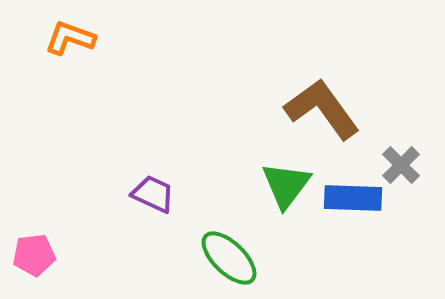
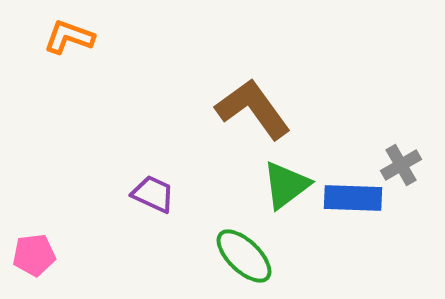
orange L-shape: moved 1 px left, 1 px up
brown L-shape: moved 69 px left
gray cross: rotated 15 degrees clockwise
green triangle: rotated 16 degrees clockwise
green ellipse: moved 15 px right, 2 px up
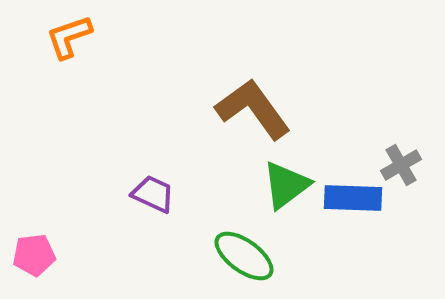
orange L-shape: rotated 39 degrees counterclockwise
green ellipse: rotated 8 degrees counterclockwise
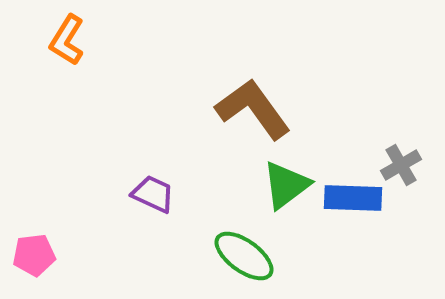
orange L-shape: moved 2 px left, 3 px down; rotated 39 degrees counterclockwise
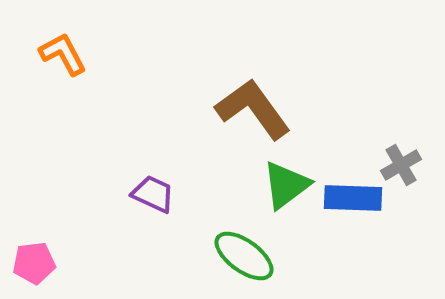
orange L-shape: moved 4 px left, 14 px down; rotated 120 degrees clockwise
pink pentagon: moved 8 px down
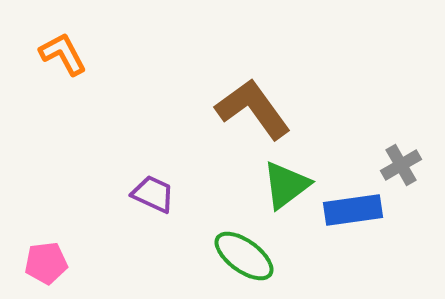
blue rectangle: moved 12 px down; rotated 10 degrees counterclockwise
pink pentagon: moved 12 px right
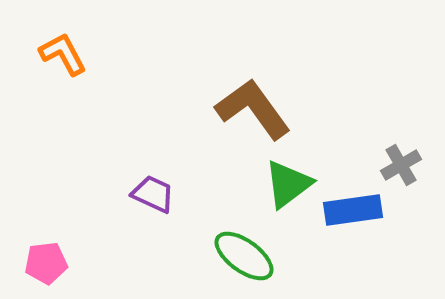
green triangle: moved 2 px right, 1 px up
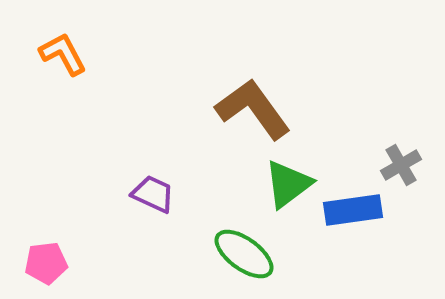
green ellipse: moved 2 px up
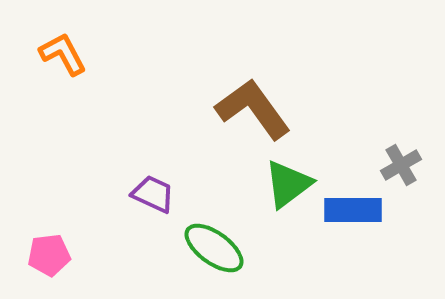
blue rectangle: rotated 8 degrees clockwise
green ellipse: moved 30 px left, 6 px up
pink pentagon: moved 3 px right, 8 px up
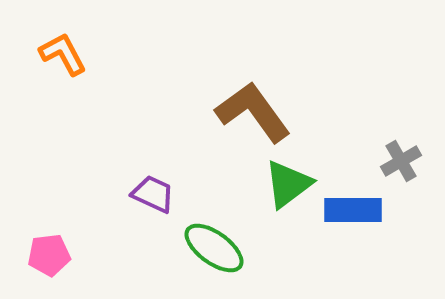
brown L-shape: moved 3 px down
gray cross: moved 4 px up
